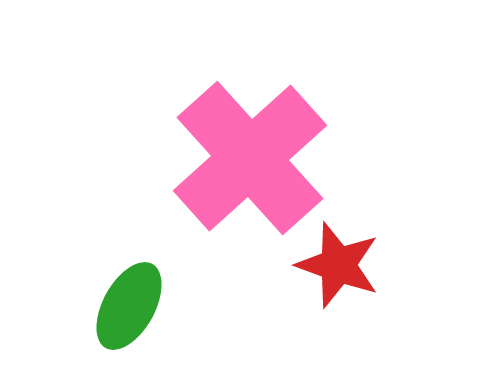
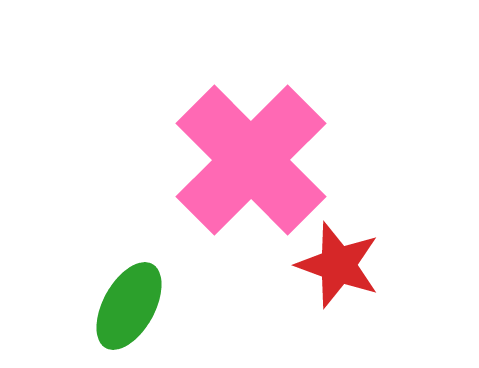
pink cross: moved 1 px right, 2 px down; rotated 3 degrees counterclockwise
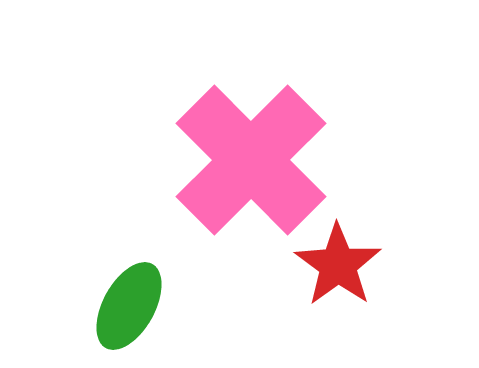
red star: rotated 16 degrees clockwise
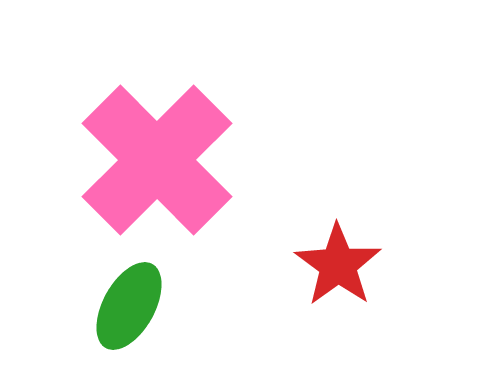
pink cross: moved 94 px left
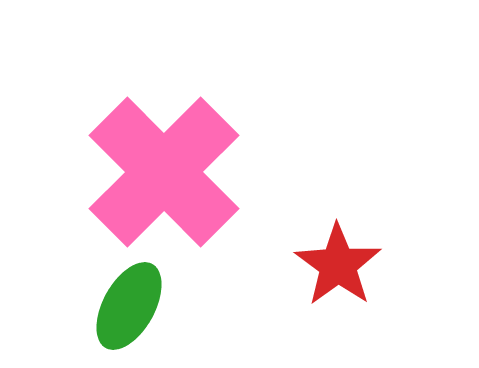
pink cross: moved 7 px right, 12 px down
